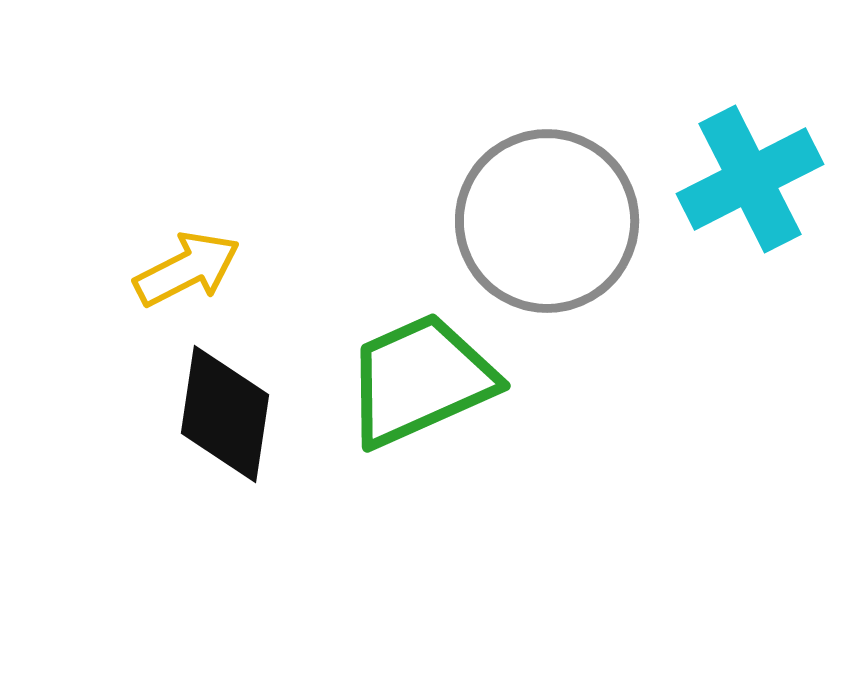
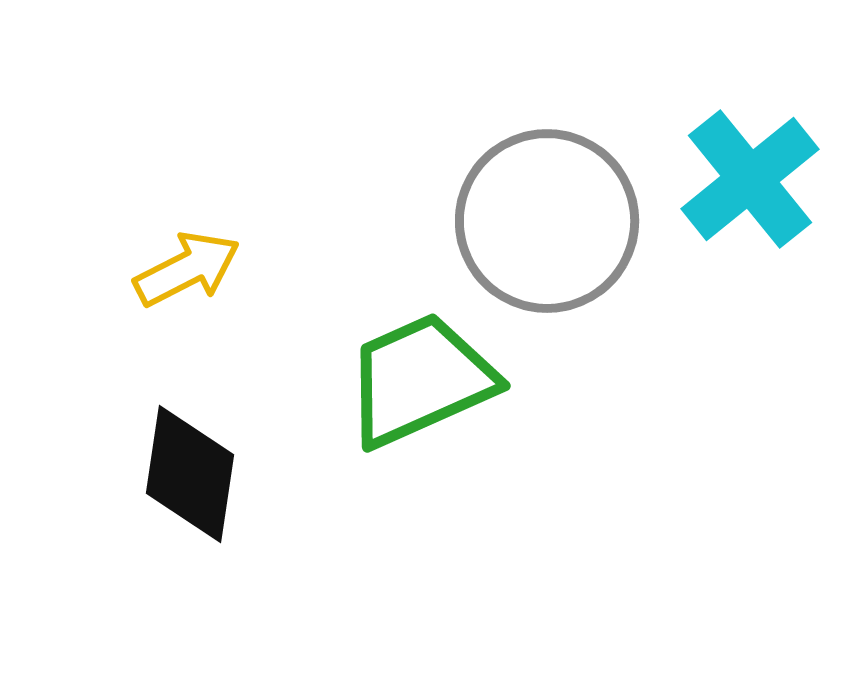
cyan cross: rotated 12 degrees counterclockwise
black diamond: moved 35 px left, 60 px down
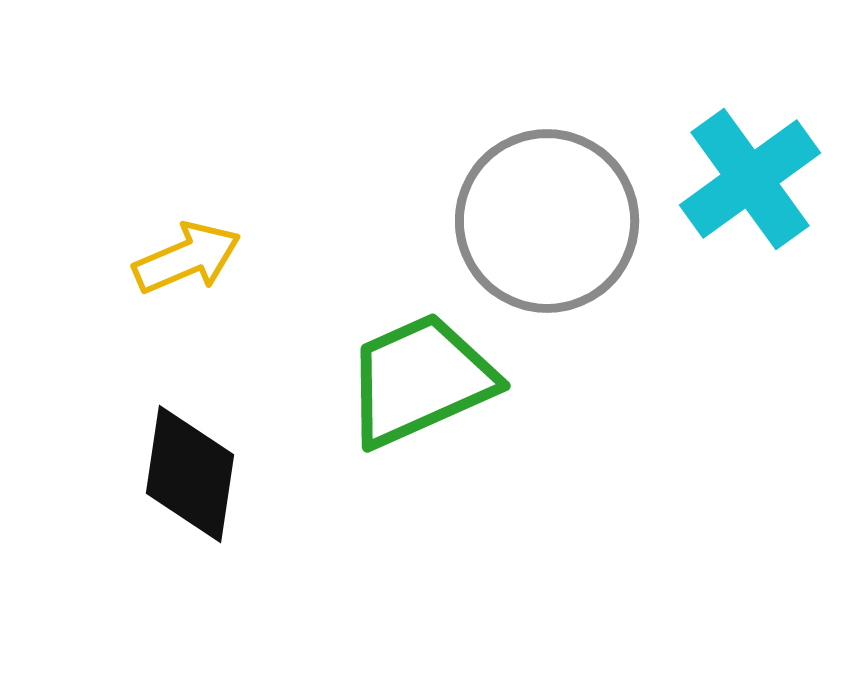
cyan cross: rotated 3 degrees clockwise
yellow arrow: moved 11 px up; rotated 4 degrees clockwise
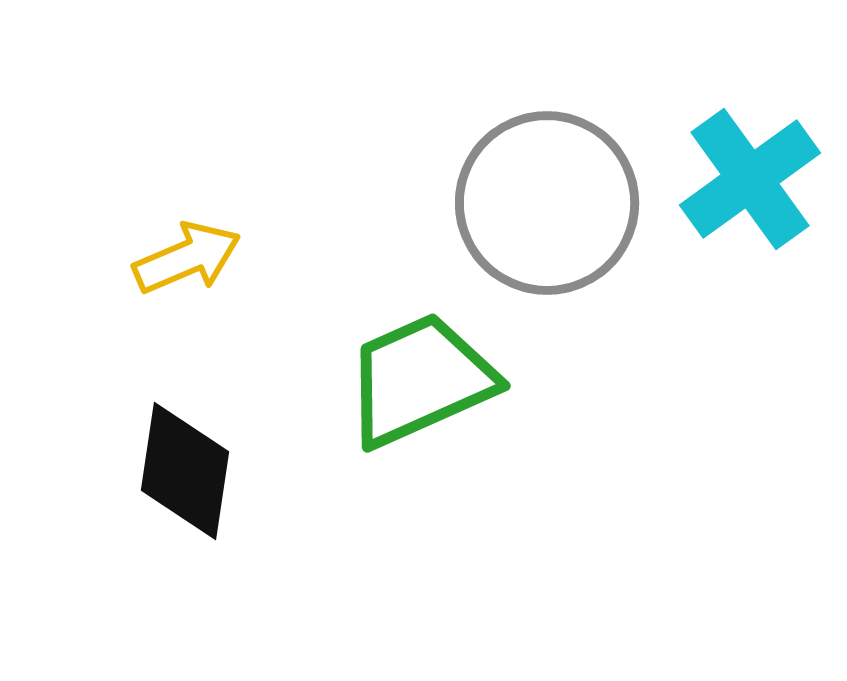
gray circle: moved 18 px up
black diamond: moved 5 px left, 3 px up
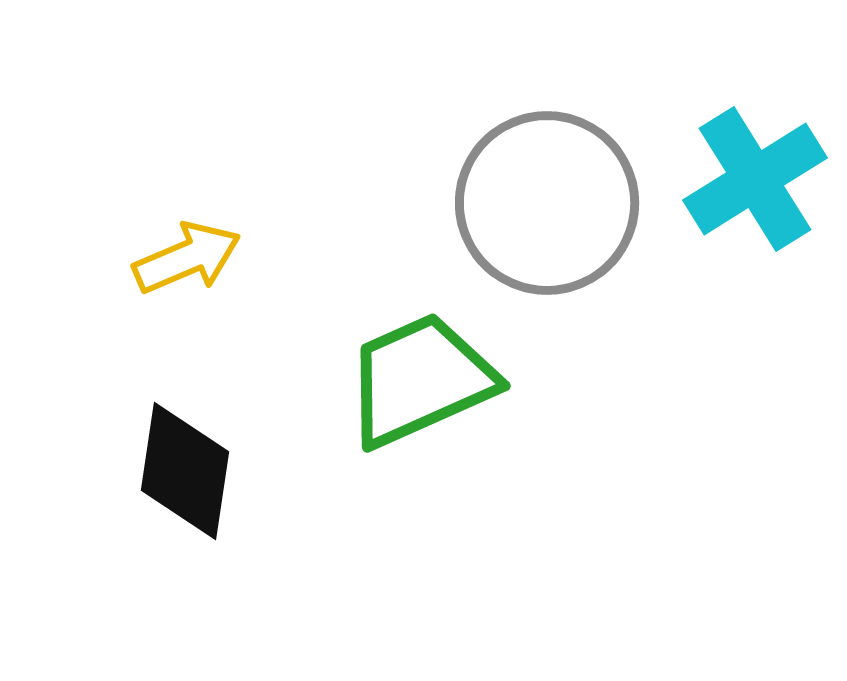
cyan cross: moved 5 px right; rotated 4 degrees clockwise
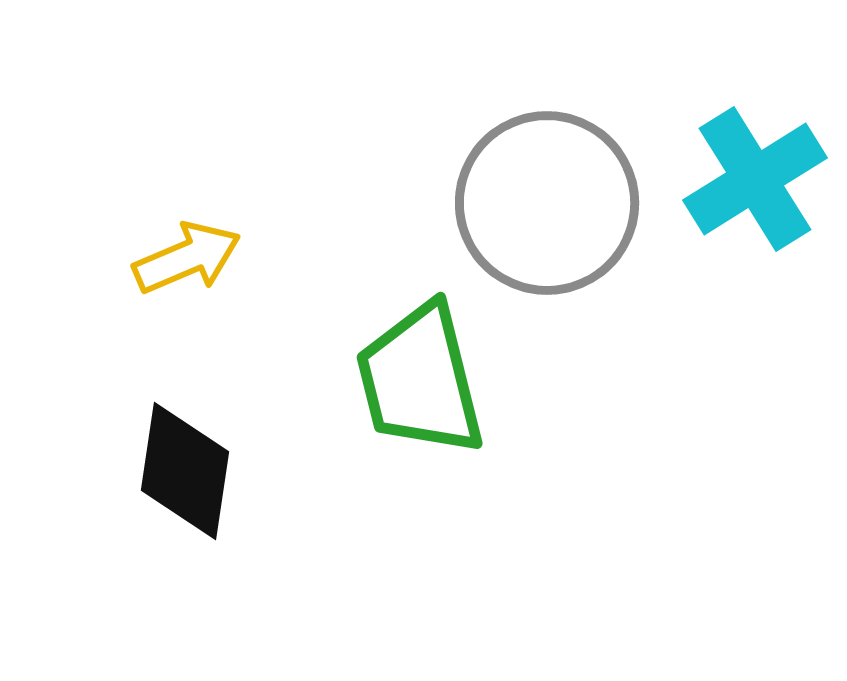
green trapezoid: rotated 80 degrees counterclockwise
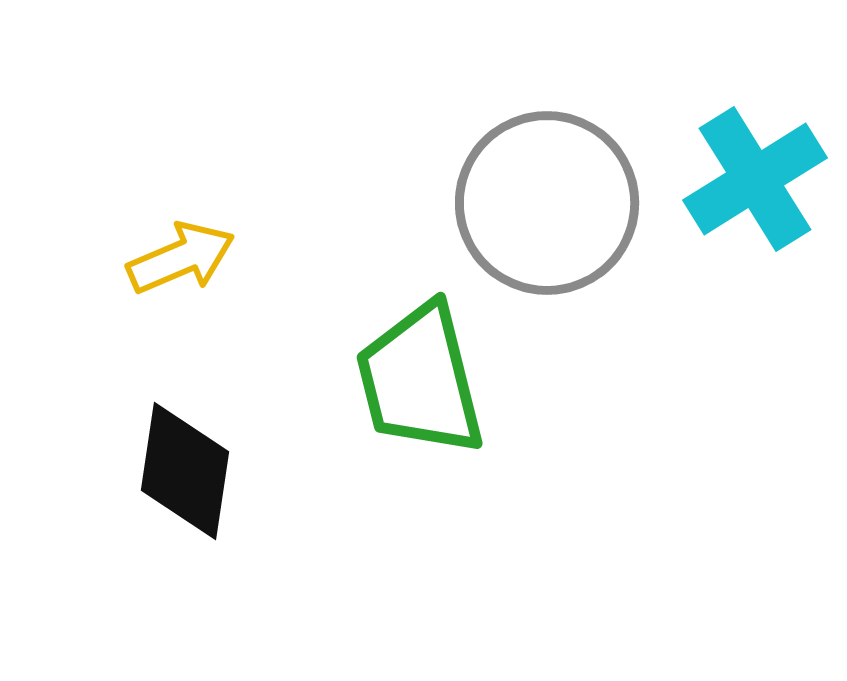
yellow arrow: moved 6 px left
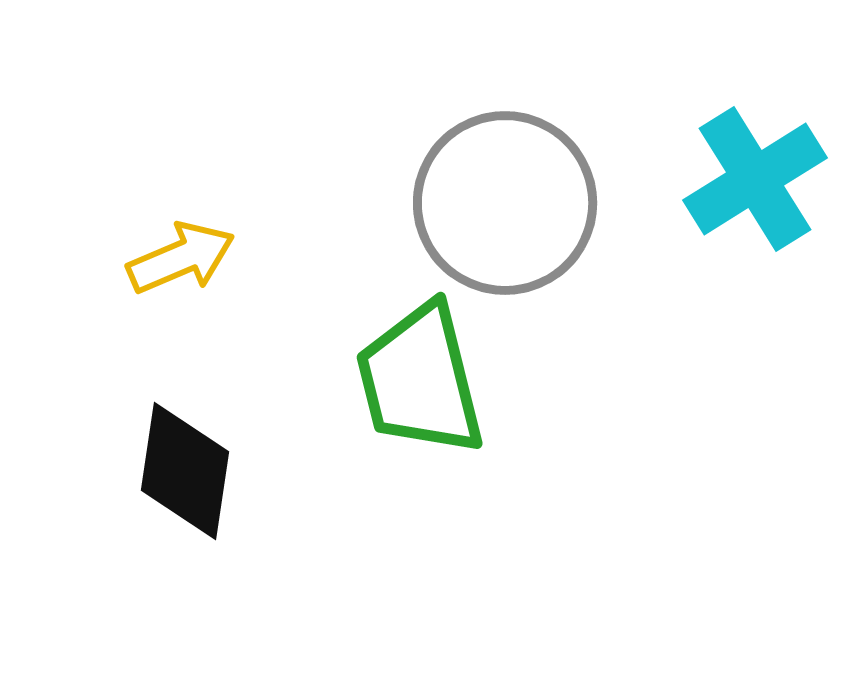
gray circle: moved 42 px left
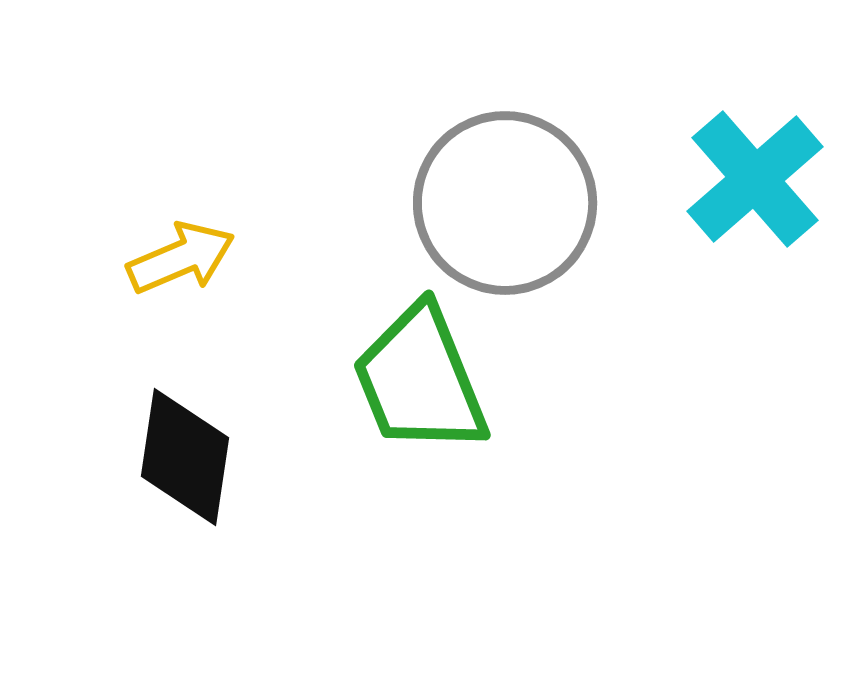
cyan cross: rotated 9 degrees counterclockwise
green trapezoid: rotated 8 degrees counterclockwise
black diamond: moved 14 px up
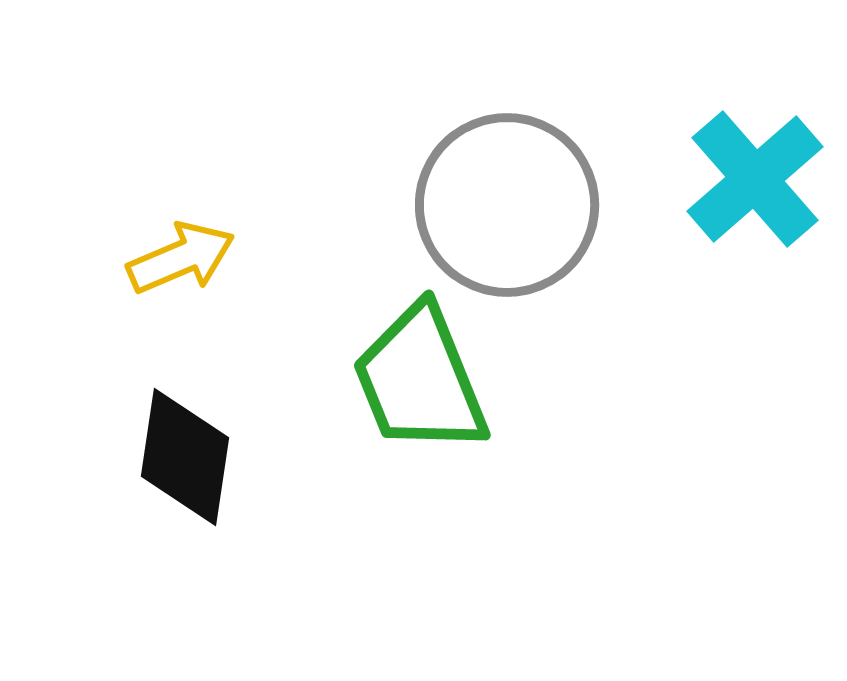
gray circle: moved 2 px right, 2 px down
